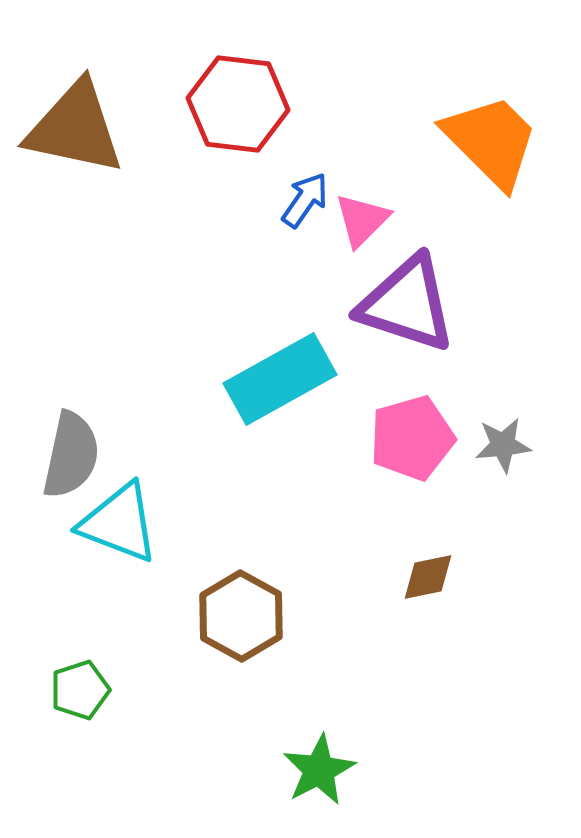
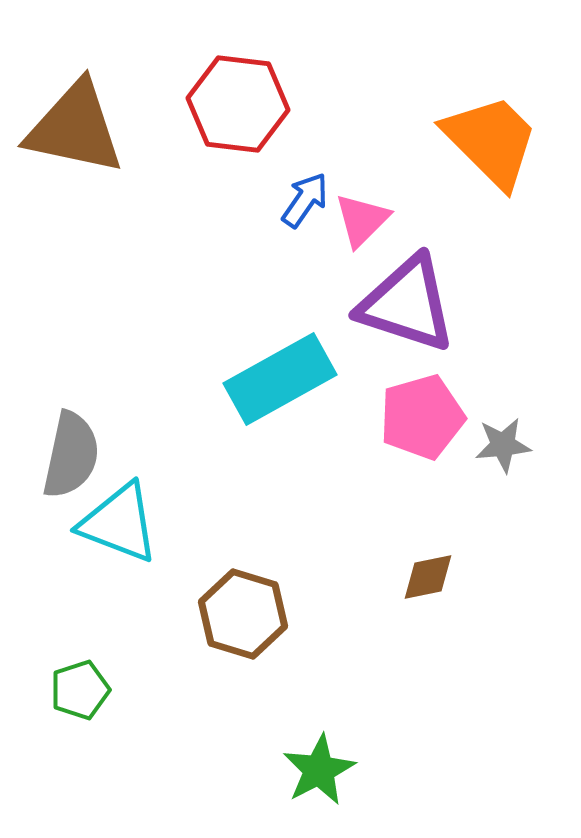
pink pentagon: moved 10 px right, 21 px up
brown hexagon: moved 2 px right, 2 px up; rotated 12 degrees counterclockwise
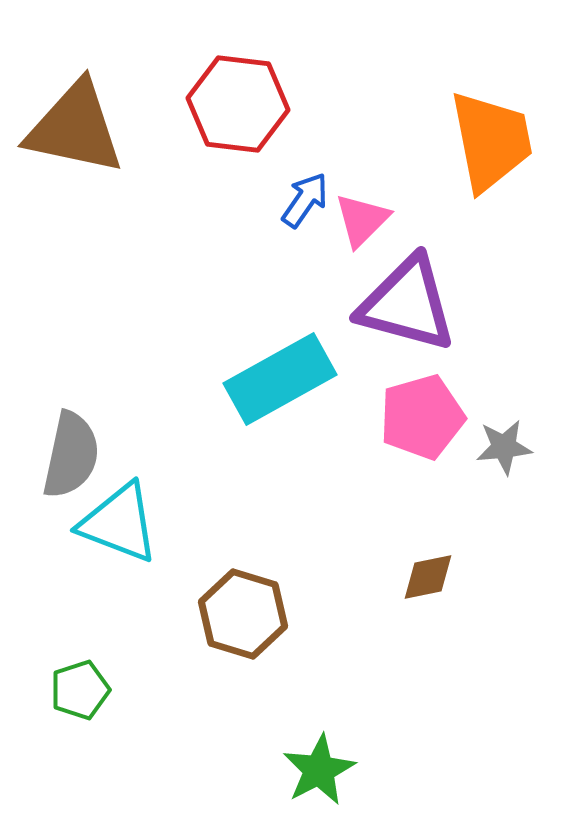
orange trapezoid: rotated 34 degrees clockwise
purple triangle: rotated 3 degrees counterclockwise
gray star: moved 1 px right, 2 px down
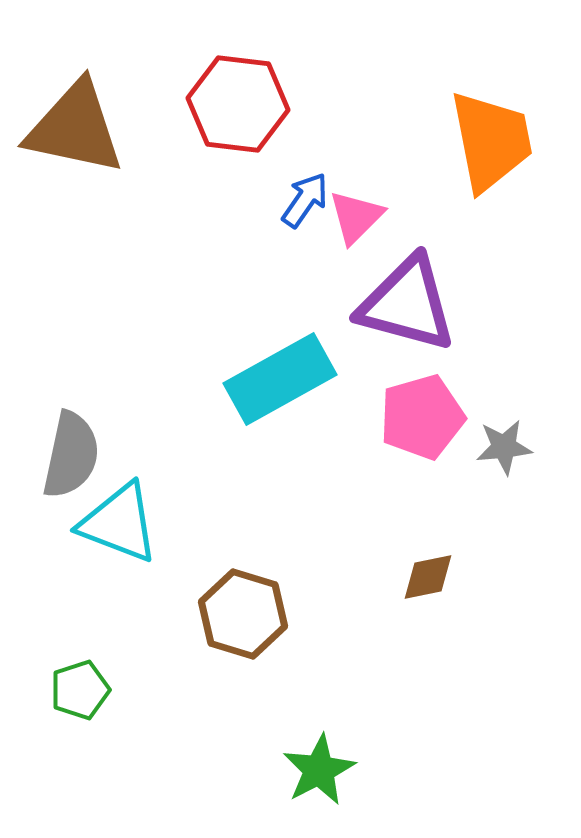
pink triangle: moved 6 px left, 3 px up
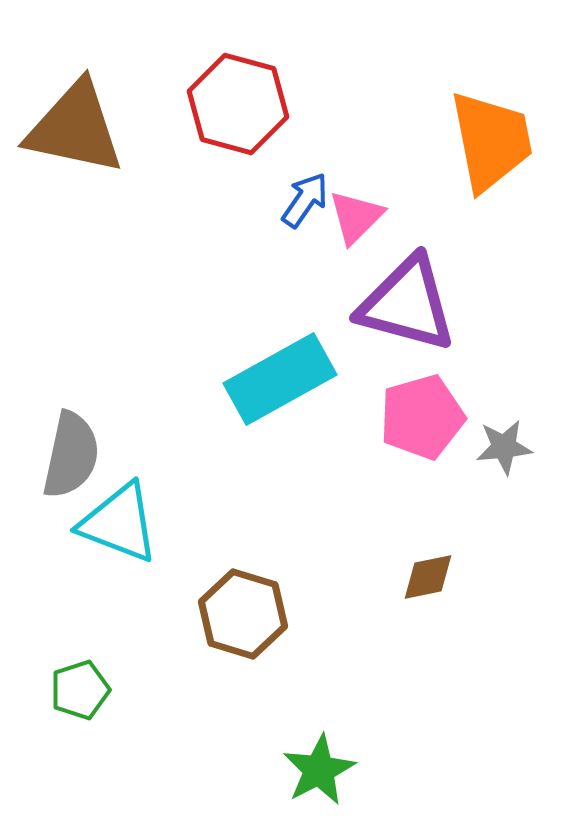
red hexagon: rotated 8 degrees clockwise
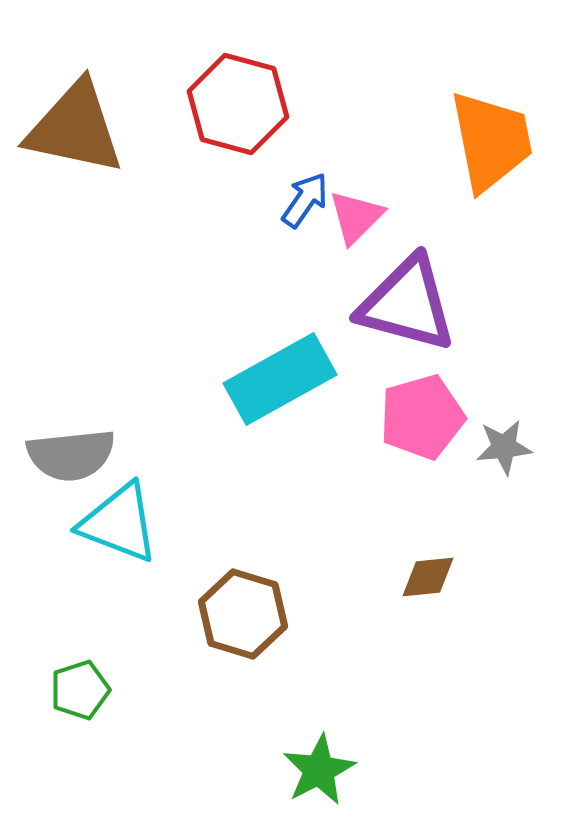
gray semicircle: rotated 72 degrees clockwise
brown diamond: rotated 6 degrees clockwise
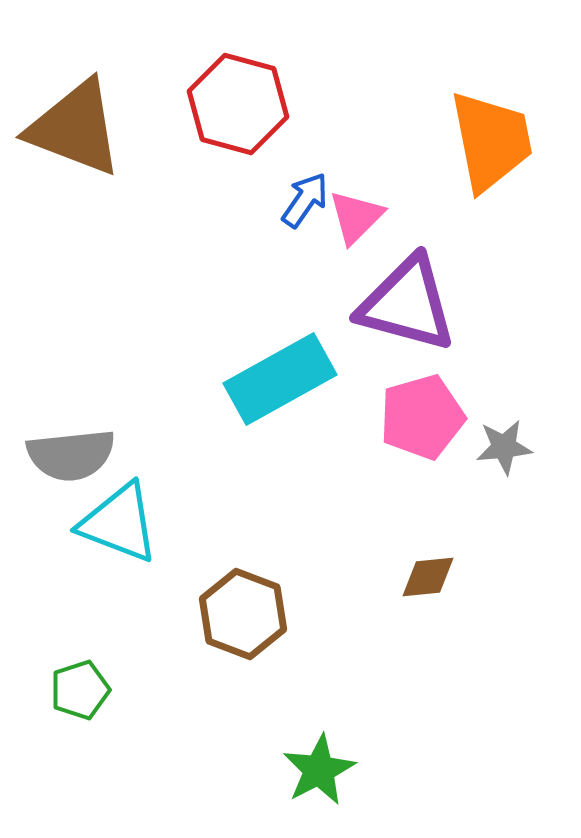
brown triangle: rotated 9 degrees clockwise
brown hexagon: rotated 4 degrees clockwise
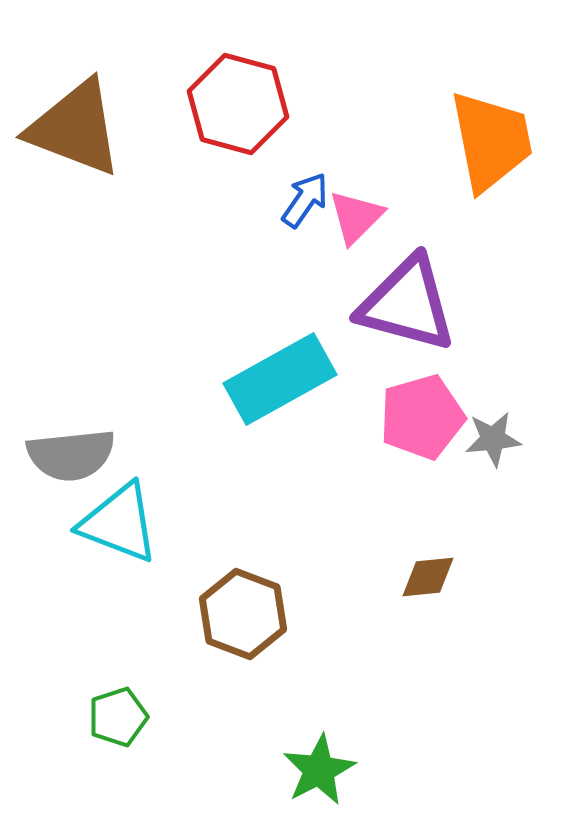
gray star: moved 11 px left, 8 px up
green pentagon: moved 38 px right, 27 px down
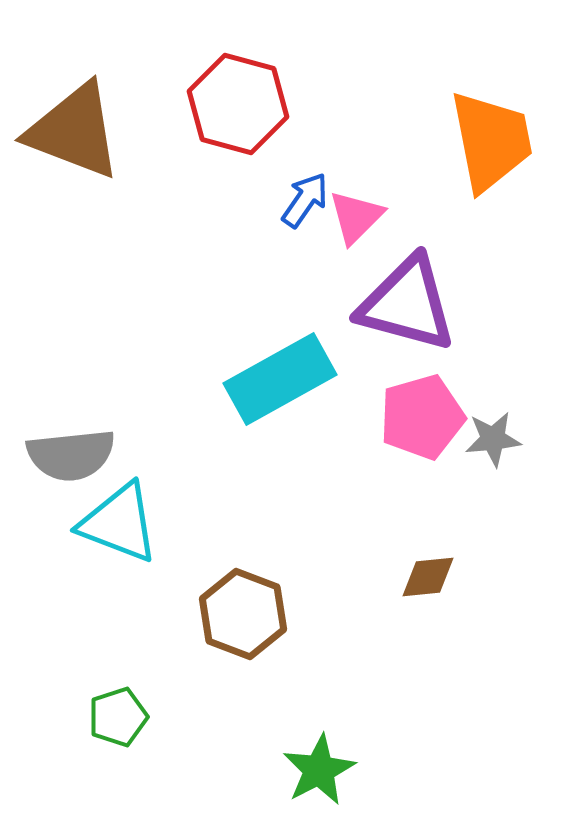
brown triangle: moved 1 px left, 3 px down
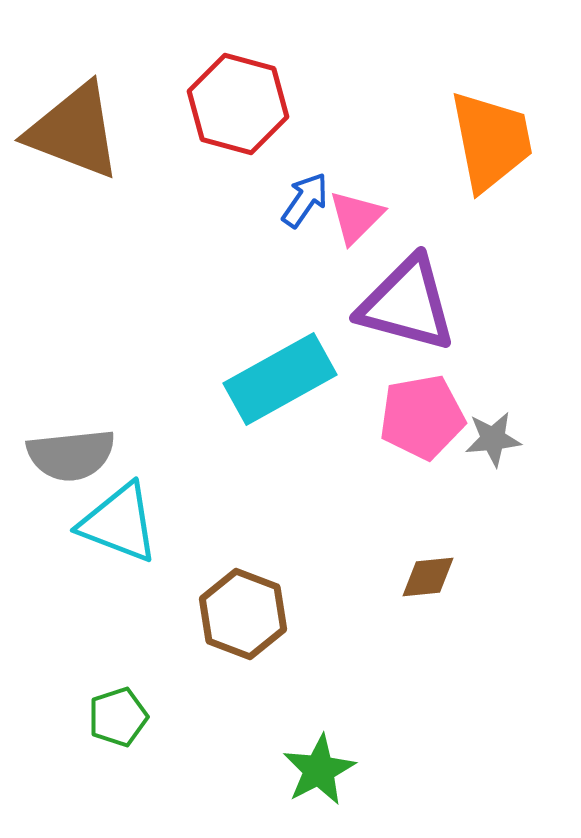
pink pentagon: rotated 6 degrees clockwise
